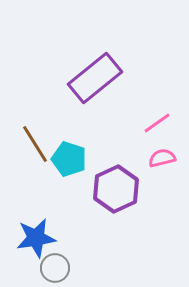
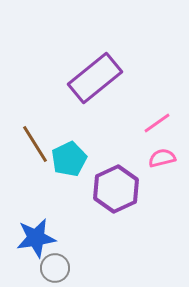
cyan pentagon: rotated 28 degrees clockwise
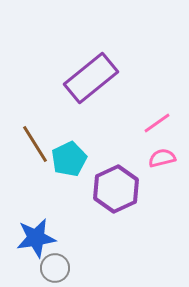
purple rectangle: moved 4 px left
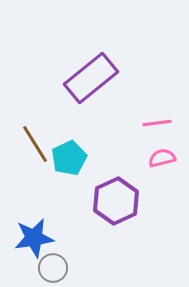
pink line: rotated 28 degrees clockwise
cyan pentagon: moved 1 px up
purple hexagon: moved 12 px down
blue star: moved 2 px left
gray circle: moved 2 px left
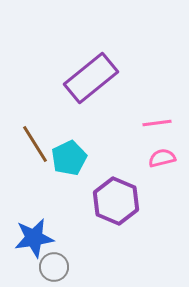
purple hexagon: rotated 12 degrees counterclockwise
gray circle: moved 1 px right, 1 px up
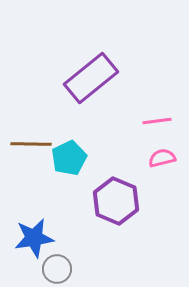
pink line: moved 2 px up
brown line: moved 4 px left; rotated 57 degrees counterclockwise
gray circle: moved 3 px right, 2 px down
